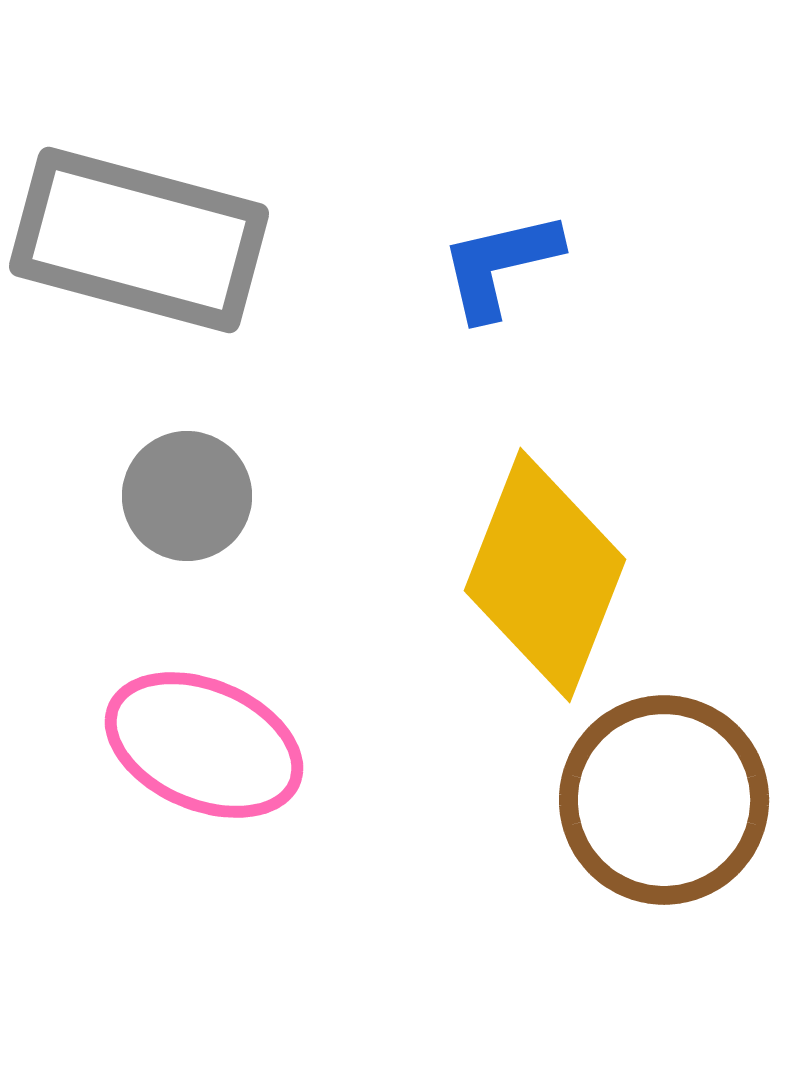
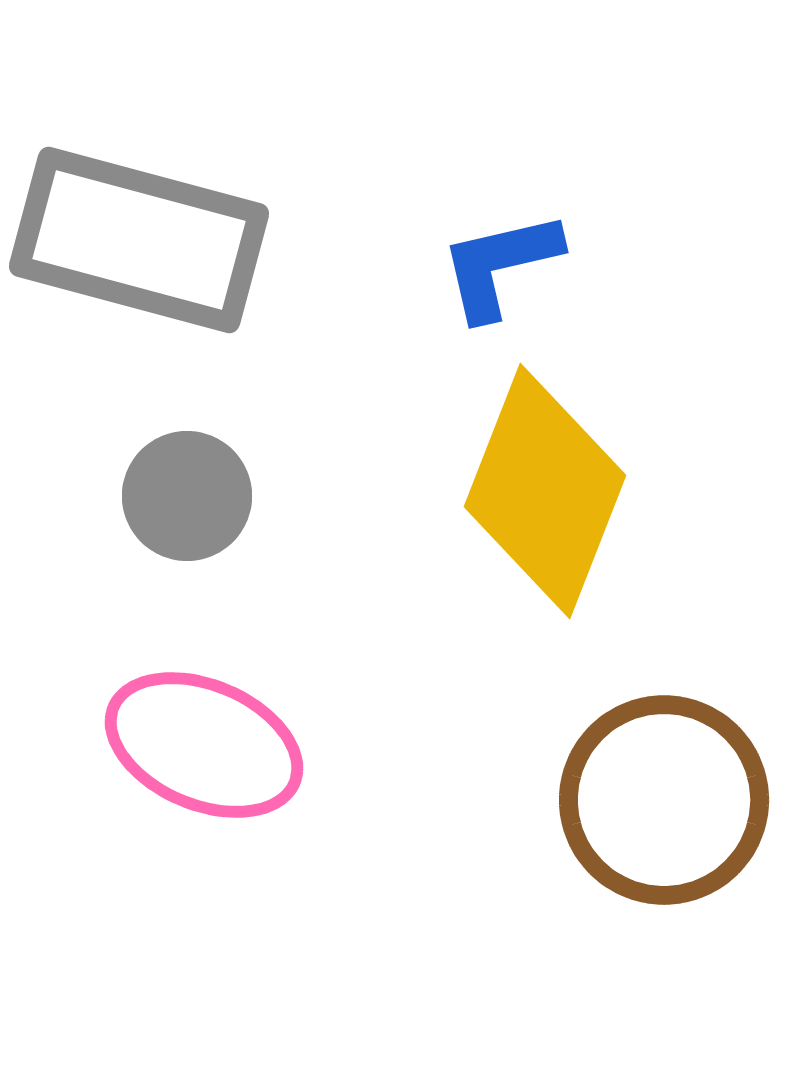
yellow diamond: moved 84 px up
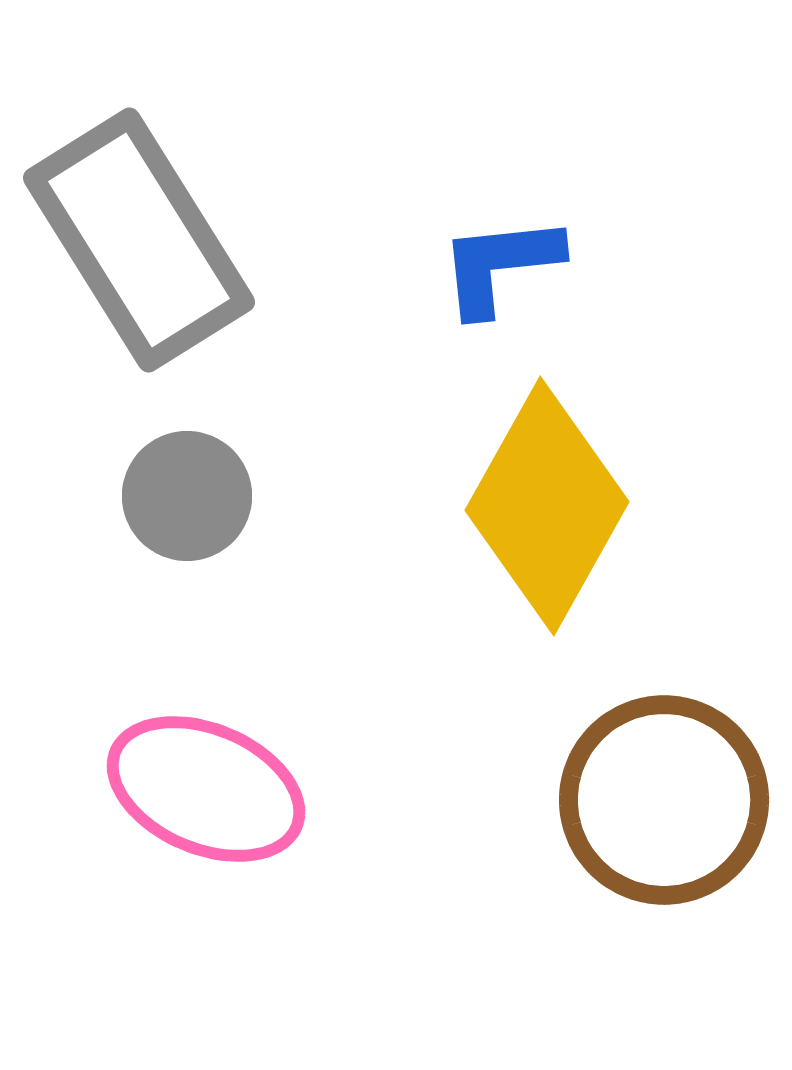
gray rectangle: rotated 43 degrees clockwise
blue L-shape: rotated 7 degrees clockwise
yellow diamond: moved 2 px right, 15 px down; rotated 8 degrees clockwise
pink ellipse: moved 2 px right, 44 px down
